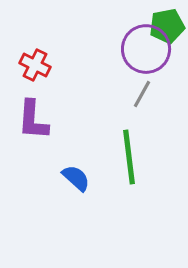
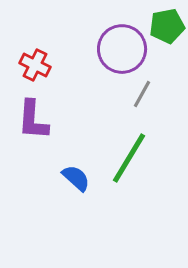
purple circle: moved 24 px left
green line: moved 1 px down; rotated 38 degrees clockwise
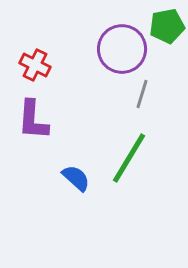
gray line: rotated 12 degrees counterclockwise
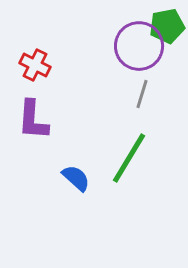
purple circle: moved 17 px right, 3 px up
